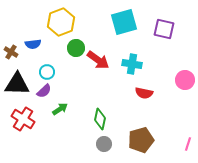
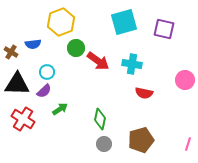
red arrow: moved 1 px down
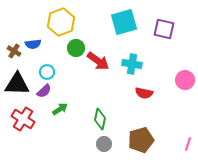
brown cross: moved 3 px right, 1 px up
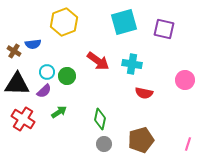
yellow hexagon: moved 3 px right
green circle: moved 9 px left, 28 px down
green arrow: moved 1 px left, 3 px down
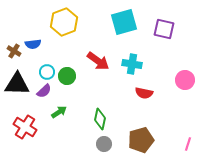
red cross: moved 2 px right, 8 px down
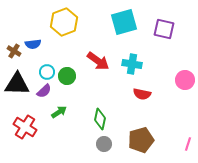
red semicircle: moved 2 px left, 1 px down
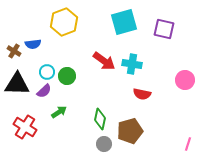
red arrow: moved 6 px right
brown pentagon: moved 11 px left, 9 px up
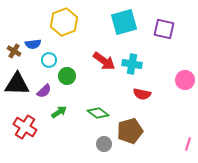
cyan circle: moved 2 px right, 12 px up
green diamond: moved 2 px left, 6 px up; rotated 65 degrees counterclockwise
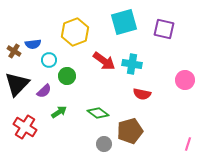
yellow hexagon: moved 11 px right, 10 px down
black triangle: rotated 48 degrees counterclockwise
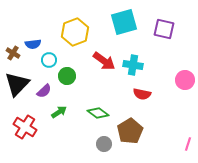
brown cross: moved 1 px left, 2 px down
cyan cross: moved 1 px right, 1 px down
brown pentagon: rotated 15 degrees counterclockwise
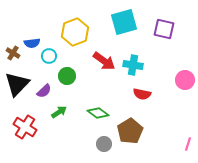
blue semicircle: moved 1 px left, 1 px up
cyan circle: moved 4 px up
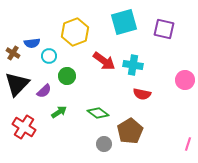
red cross: moved 1 px left
